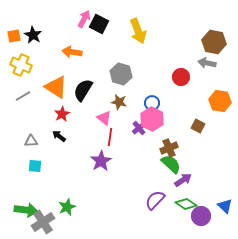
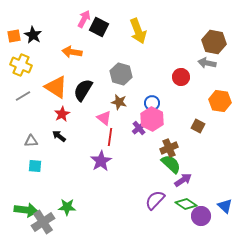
black square: moved 3 px down
green star: rotated 24 degrees clockwise
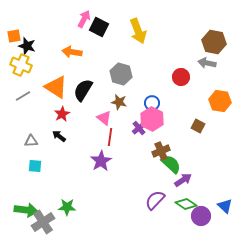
black star: moved 6 px left, 11 px down; rotated 12 degrees counterclockwise
brown cross: moved 8 px left, 3 px down
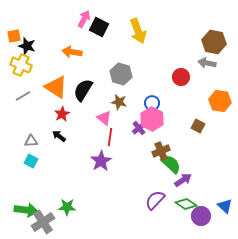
cyan square: moved 4 px left, 5 px up; rotated 24 degrees clockwise
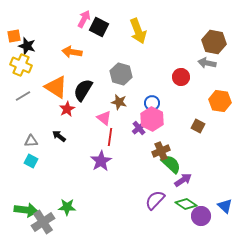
red star: moved 5 px right, 5 px up
